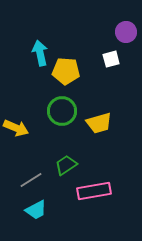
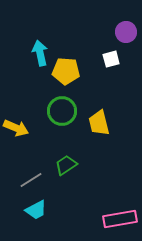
yellow trapezoid: rotated 92 degrees clockwise
pink rectangle: moved 26 px right, 28 px down
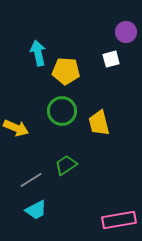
cyan arrow: moved 2 px left
pink rectangle: moved 1 px left, 1 px down
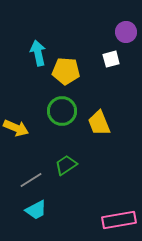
yellow trapezoid: rotated 8 degrees counterclockwise
